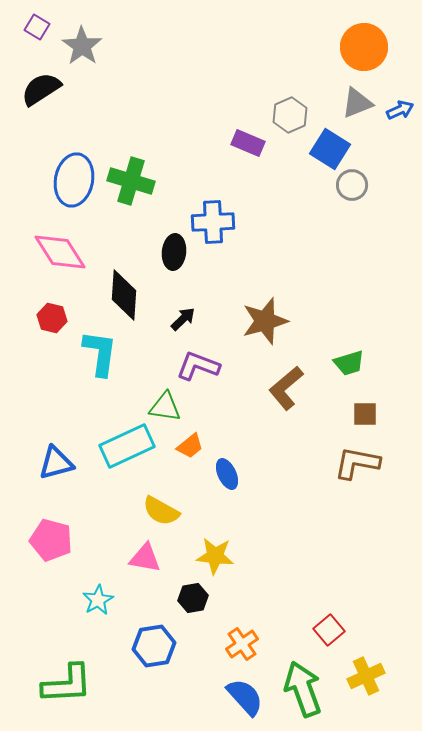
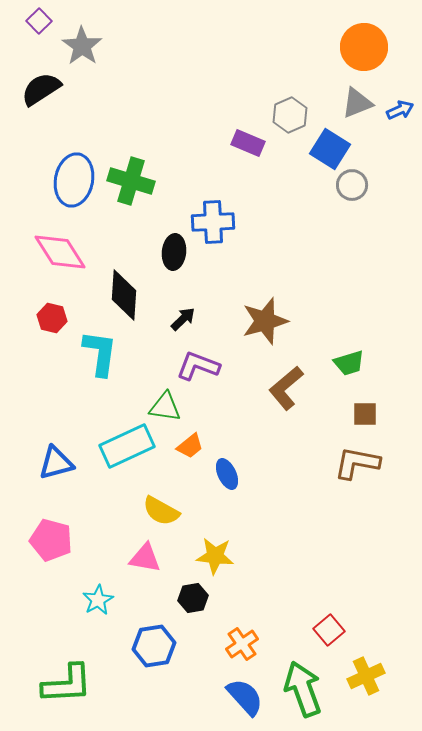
purple square at (37, 27): moved 2 px right, 6 px up; rotated 15 degrees clockwise
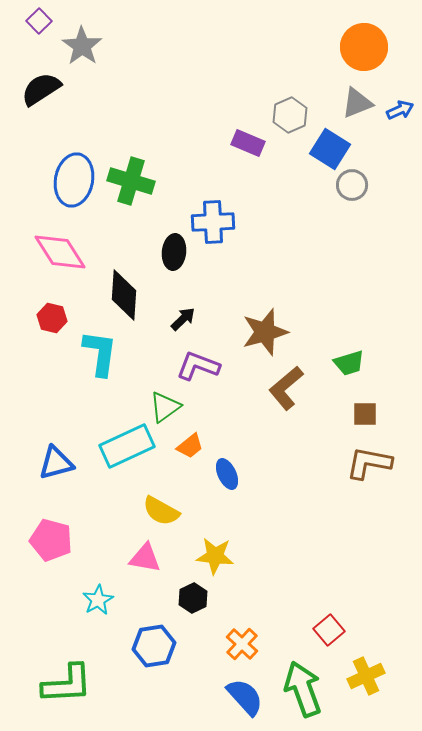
brown star at (265, 321): moved 11 px down
green triangle at (165, 407): rotated 44 degrees counterclockwise
brown L-shape at (357, 463): moved 12 px right
black hexagon at (193, 598): rotated 16 degrees counterclockwise
orange cross at (242, 644): rotated 12 degrees counterclockwise
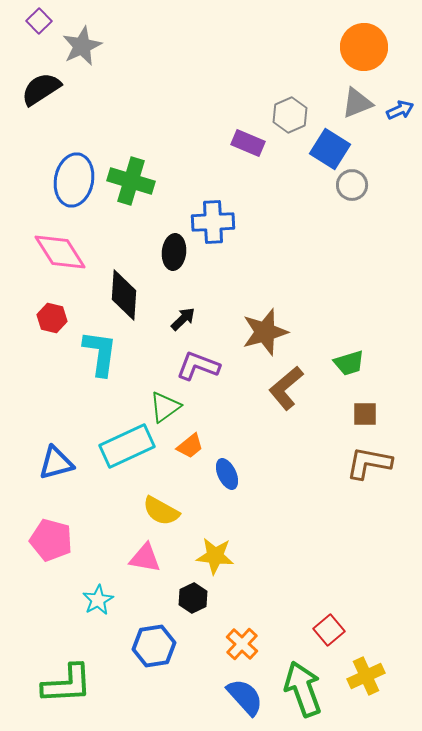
gray star at (82, 46): rotated 12 degrees clockwise
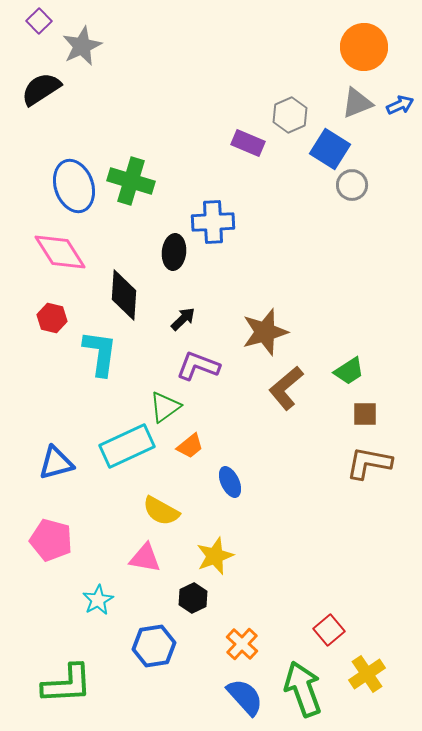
blue arrow at (400, 110): moved 5 px up
blue ellipse at (74, 180): moved 6 px down; rotated 30 degrees counterclockwise
green trapezoid at (349, 363): moved 8 px down; rotated 16 degrees counterclockwise
blue ellipse at (227, 474): moved 3 px right, 8 px down
yellow star at (215, 556): rotated 27 degrees counterclockwise
yellow cross at (366, 676): moved 1 px right, 2 px up; rotated 9 degrees counterclockwise
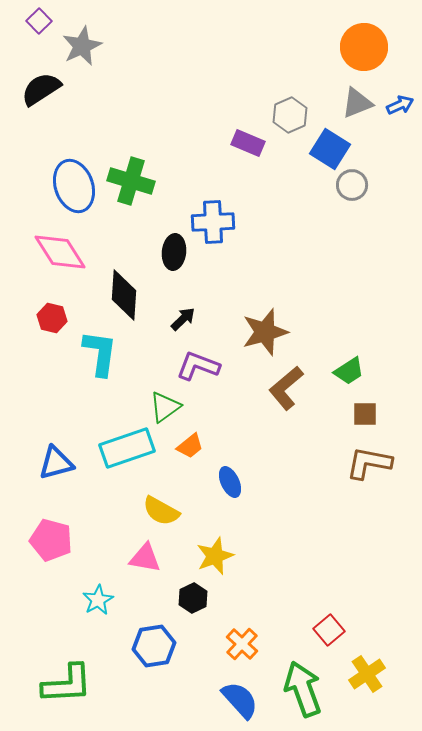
cyan rectangle at (127, 446): moved 2 px down; rotated 6 degrees clockwise
blue semicircle at (245, 697): moved 5 px left, 3 px down
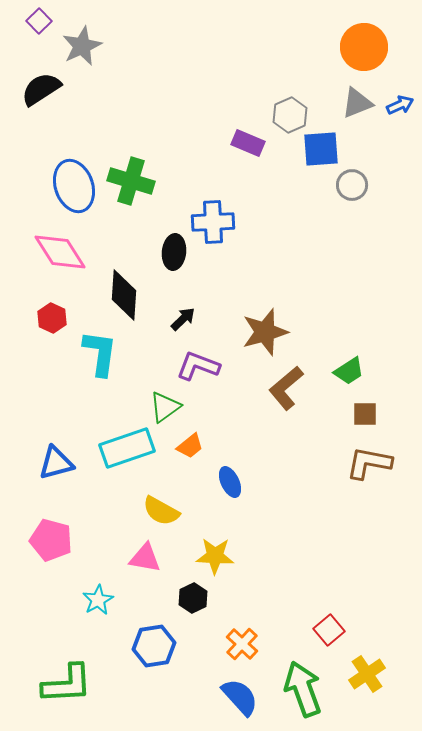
blue square at (330, 149): moved 9 px left; rotated 36 degrees counterclockwise
red hexagon at (52, 318): rotated 12 degrees clockwise
yellow star at (215, 556): rotated 24 degrees clockwise
blue semicircle at (240, 700): moved 3 px up
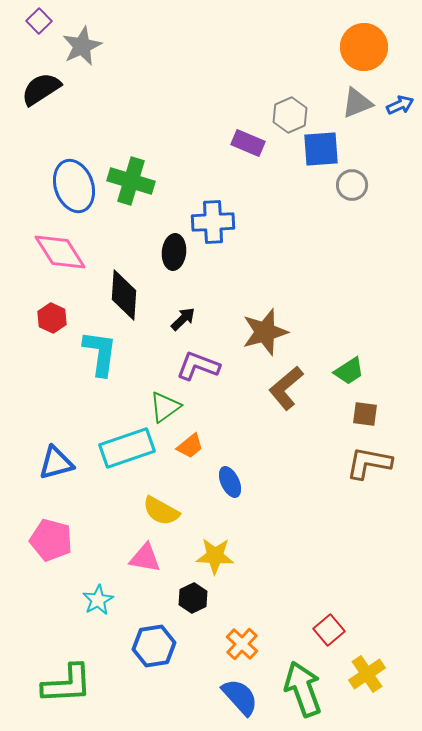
brown square at (365, 414): rotated 8 degrees clockwise
